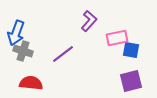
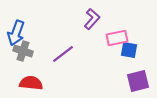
purple L-shape: moved 3 px right, 2 px up
blue square: moved 2 px left
purple square: moved 7 px right
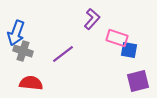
pink rectangle: rotated 30 degrees clockwise
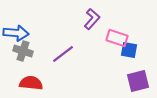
blue arrow: rotated 105 degrees counterclockwise
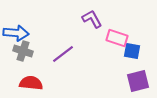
purple L-shape: rotated 70 degrees counterclockwise
blue square: moved 3 px right, 1 px down
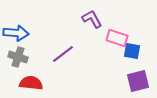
gray cross: moved 5 px left, 6 px down
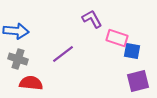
blue arrow: moved 2 px up
gray cross: moved 2 px down
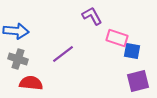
purple L-shape: moved 3 px up
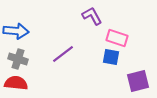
blue square: moved 21 px left, 6 px down
red semicircle: moved 15 px left
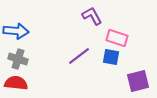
purple line: moved 16 px right, 2 px down
